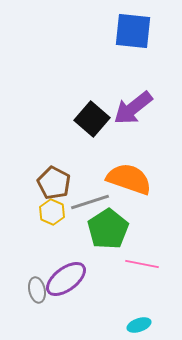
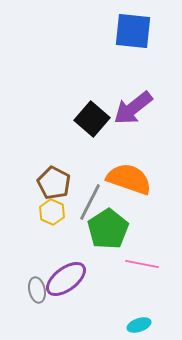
gray line: rotated 45 degrees counterclockwise
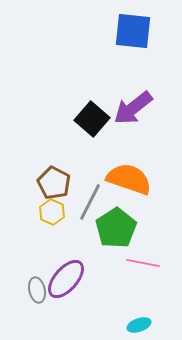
green pentagon: moved 8 px right, 1 px up
pink line: moved 1 px right, 1 px up
purple ellipse: rotated 12 degrees counterclockwise
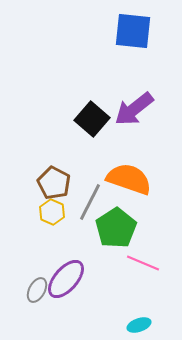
purple arrow: moved 1 px right, 1 px down
pink line: rotated 12 degrees clockwise
gray ellipse: rotated 40 degrees clockwise
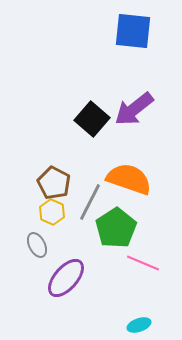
purple ellipse: moved 1 px up
gray ellipse: moved 45 px up; rotated 55 degrees counterclockwise
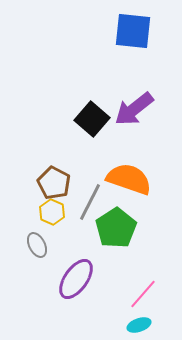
pink line: moved 31 px down; rotated 72 degrees counterclockwise
purple ellipse: moved 10 px right, 1 px down; rotated 6 degrees counterclockwise
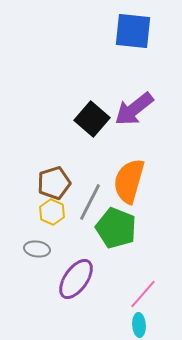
orange semicircle: moved 2 px down; rotated 93 degrees counterclockwise
brown pentagon: rotated 28 degrees clockwise
green pentagon: rotated 18 degrees counterclockwise
gray ellipse: moved 4 px down; rotated 55 degrees counterclockwise
cyan ellipse: rotated 75 degrees counterclockwise
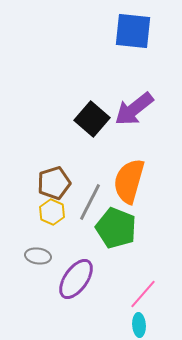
gray ellipse: moved 1 px right, 7 px down
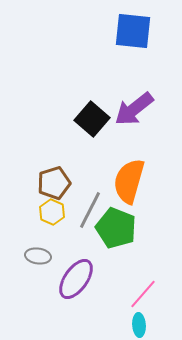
gray line: moved 8 px down
